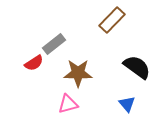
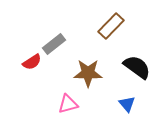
brown rectangle: moved 1 px left, 6 px down
red semicircle: moved 2 px left, 1 px up
brown star: moved 10 px right
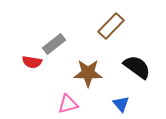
red semicircle: rotated 42 degrees clockwise
blue triangle: moved 6 px left
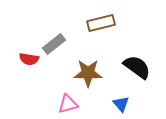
brown rectangle: moved 10 px left, 3 px up; rotated 32 degrees clockwise
red semicircle: moved 3 px left, 3 px up
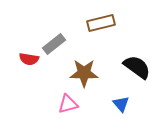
brown star: moved 4 px left
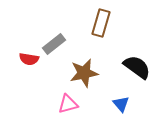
brown rectangle: rotated 60 degrees counterclockwise
brown star: rotated 12 degrees counterclockwise
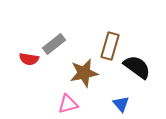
brown rectangle: moved 9 px right, 23 px down
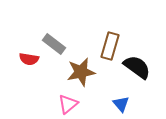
gray rectangle: rotated 75 degrees clockwise
brown star: moved 3 px left, 1 px up
pink triangle: rotated 25 degrees counterclockwise
